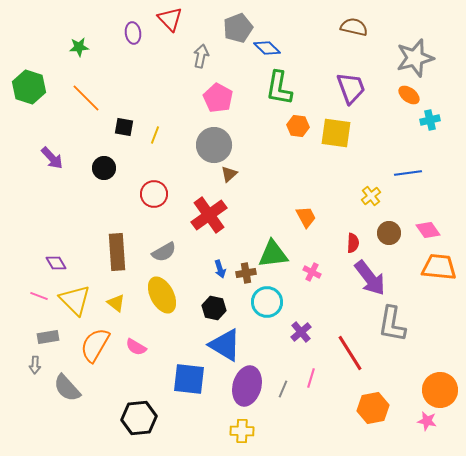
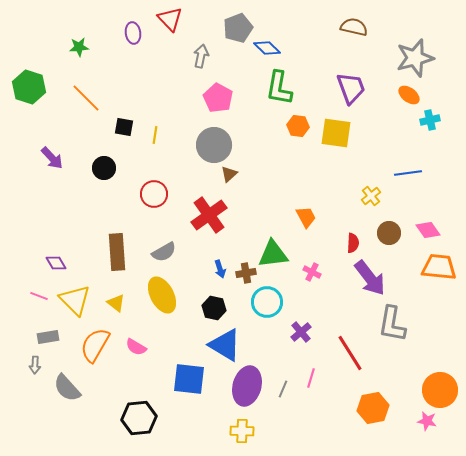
yellow line at (155, 135): rotated 12 degrees counterclockwise
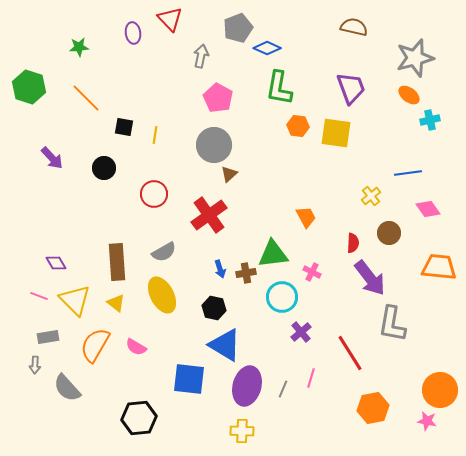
blue diamond at (267, 48): rotated 20 degrees counterclockwise
pink diamond at (428, 230): moved 21 px up
brown rectangle at (117, 252): moved 10 px down
cyan circle at (267, 302): moved 15 px right, 5 px up
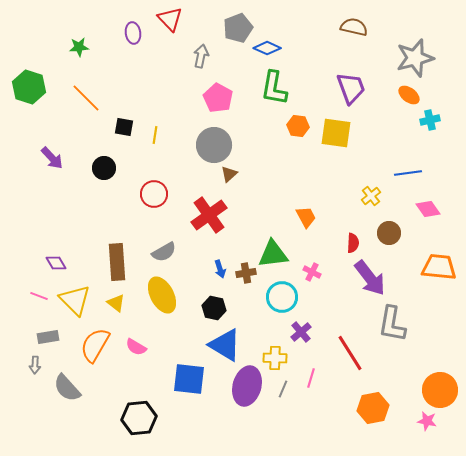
green L-shape at (279, 88): moved 5 px left
yellow cross at (242, 431): moved 33 px right, 73 px up
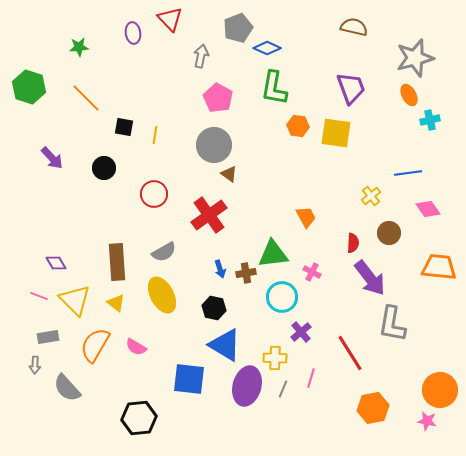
orange ellipse at (409, 95): rotated 25 degrees clockwise
brown triangle at (229, 174): rotated 42 degrees counterclockwise
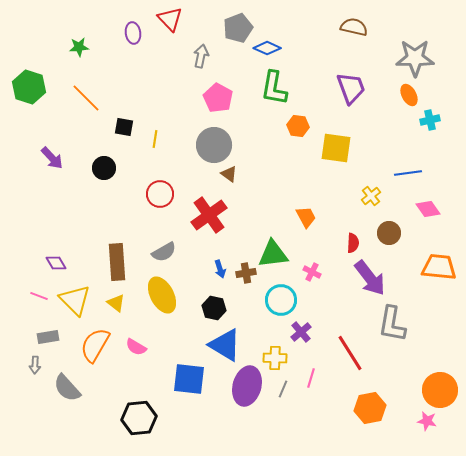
gray star at (415, 58): rotated 15 degrees clockwise
yellow square at (336, 133): moved 15 px down
yellow line at (155, 135): moved 4 px down
red circle at (154, 194): moved 6 px right
cyan circle at (282, 297): moved 1 px left, 3 px down
orange hexagon at (373, 408): moved 3 px left
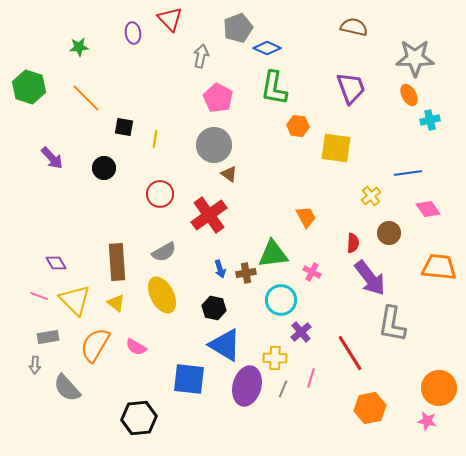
orange circle at (440, 390): moved 1 px left, 2 px up
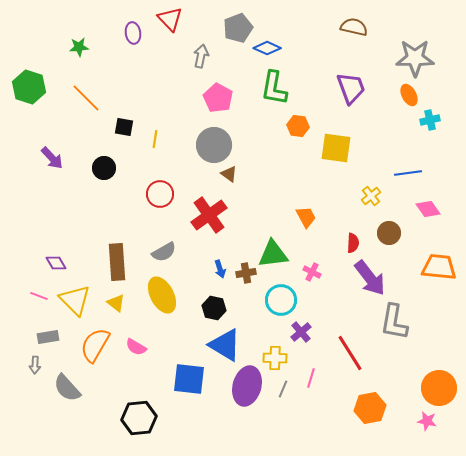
gray L-shape at (392, 324): moved 2 px right, 2 px up
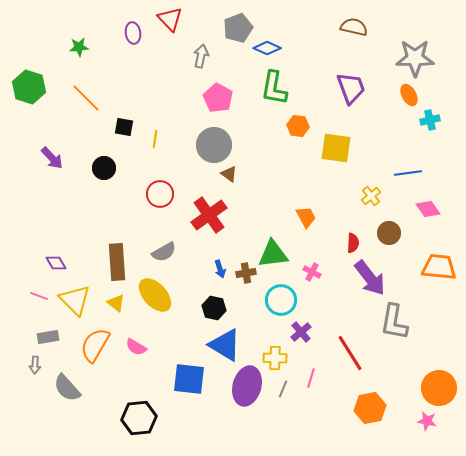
yellow ellipse at (162, 295): moved 7 px left; rotated 15 degrees counterclockwise
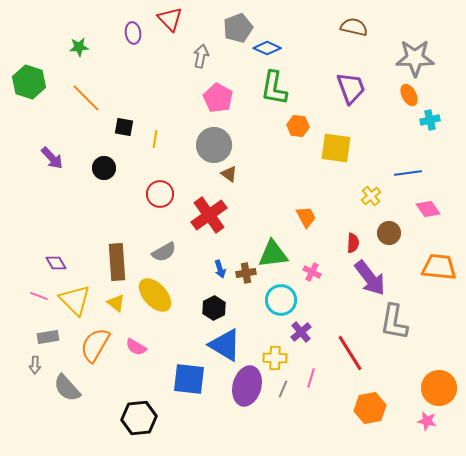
green hexagon at (29, 87): moved 5 px up
black hexagon at (214, 308): rotated 20 degrees clockwise
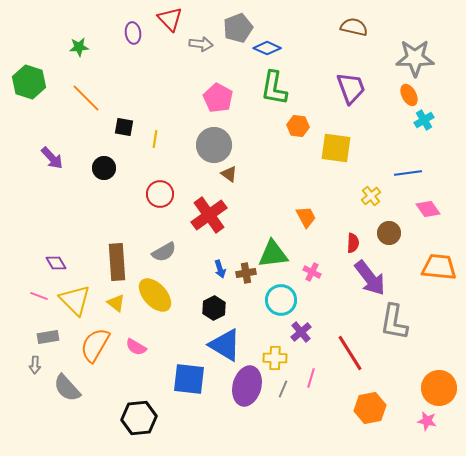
gray arrow at (201, 56): moved 12 px up; rotated 85 degrees clockwise
cyan cross at (430, 120): moved 6 px left; rotated 18 degrees counterclockwise
